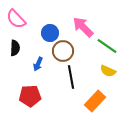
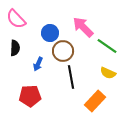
yellow semicircle: moved 2 px down
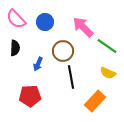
blue circle: moved 5 px left, 11 px up
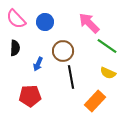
pink arrow: moved 6 px right, 4 px up
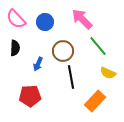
pink arrow: moved 7 px left, 4 px up
green line: moved 9 px left; rotated 15 degrees clockwise
